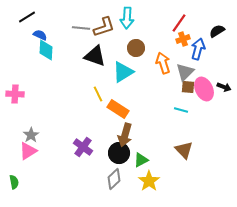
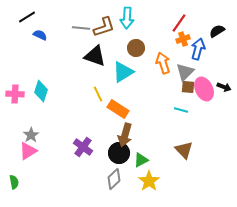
cyan diamond: moved 5 px left, 41 px down; rotated 15 degrees clockwise
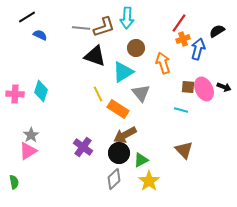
gray triangle: moved 44 px left, 21 px down; rotated 24 degrees counterclockwise
brown arrow: rotated 45 degrees clockwise
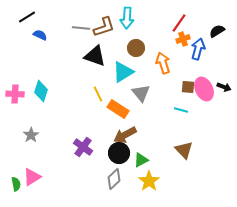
pink triangle: moved 4 px right, 26 px down
green semicircle: moved 2 px right, 2 px down
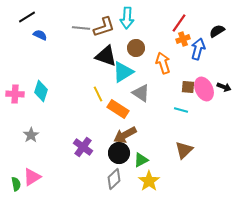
black triangle: moved 11 px right
gray triangle: rotated 18 degrees counterclockwise
brown triangle: rotated 30 degrees clockwise
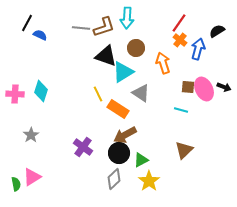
black line: moved 6 px down; rotated 30 degrees counterclockwise
orange cross: moved 3 px left, 1 px down; rotated 32 degrees counterclockwise
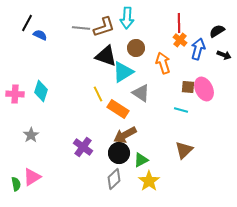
red line: rotated 36 degrees counterclockwise
black arrow: moved 32 px up
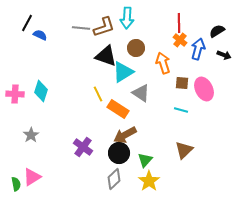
brown square: moved 6 px left, 4 px up
green triangle: moved 4 px right; rotated 21 degrees counterclockwise
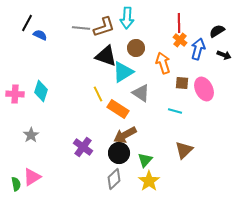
cyan line: moved 6 px left, 1 px down
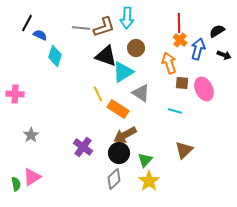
orange arrow: moved 6 px right
cyan diamond: moved 14 px right, 35 px up
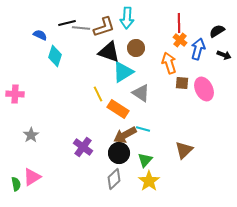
black line: moved 40 px right; rotated 48 degrees clockwise
black triangle: moved 3 px right, 4 px up
cyan line: moved 32 px left, 18 px down
